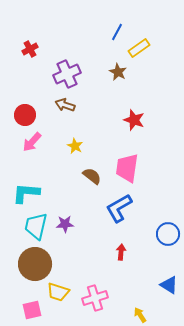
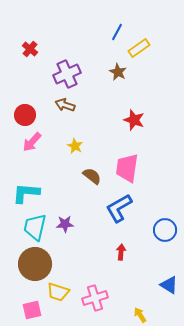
red cross: rotated 21 degrees counterclockwise
cyan trapezoid: moved 1 px left, 1 px down
blue circle: moved 3 px left, 4 px up
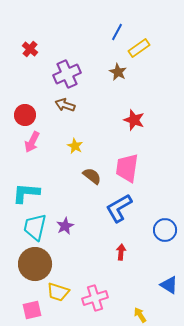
pink arrow: rotated 15 degrees counterclockwise
purple star: moved 2 px down; rotated 24 degrees counterclockwise
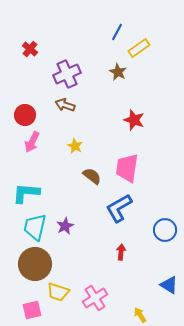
pink cross: rotated 15 degrees counterclockwise
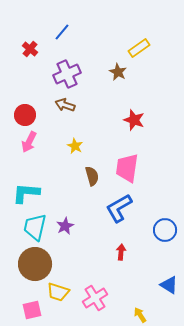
blue line: moved 55 px left; rotated 12 degrees clockwise
pink arrow: moved 3 px left
brown semicircle: rotated 36 degrees clockwise
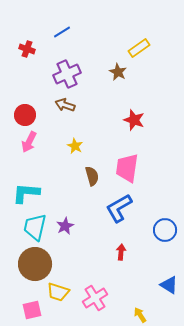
blue line: rotated 18 degrees clockwise
red cross: moved 3 px left; rotated 21 degrees counterclockwise
